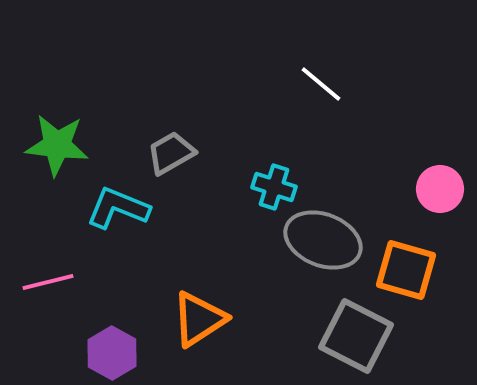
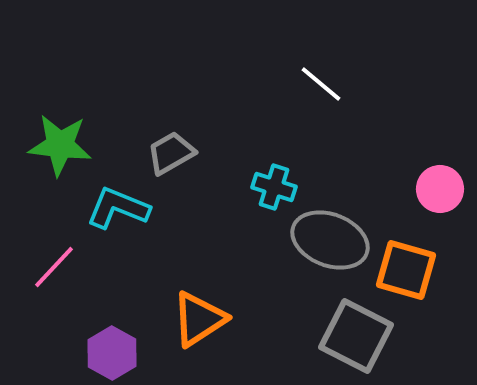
green star: moved 3 px right
gray ellipse: moved 7 px right
pink line: moved 6 px right, 15 px up; rotated 33 degrees counterclockwise
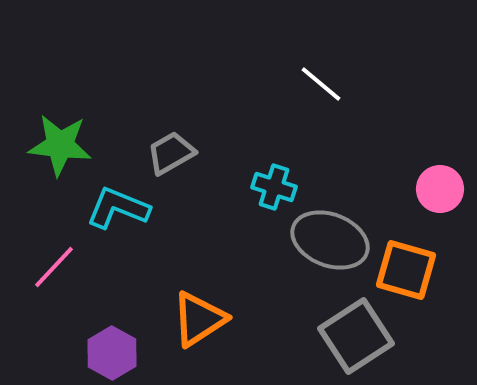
gray square: rotated 30 degrees clockwise
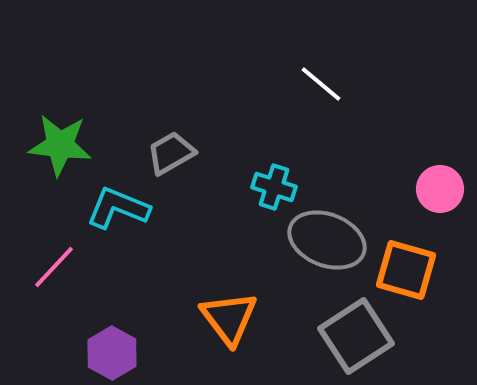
gray ellipse: moved 3 px left
orange triangle: moved 30 px right, 1 px up; rotated 34 degrees counterclockwise
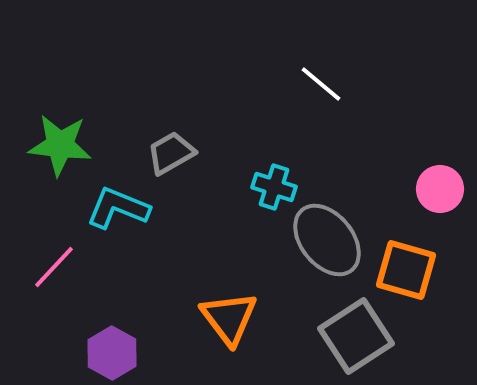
gray ellipse: rotated 30 degrees clockwise
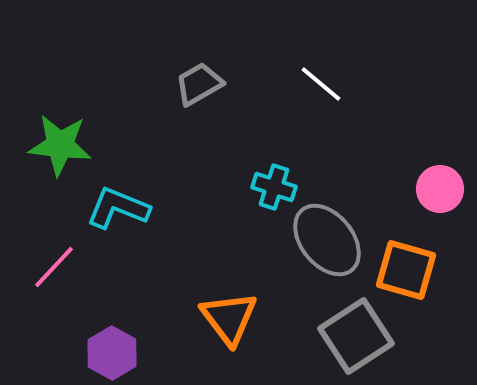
gray trapezoid: moved 28 px right, 69 px up
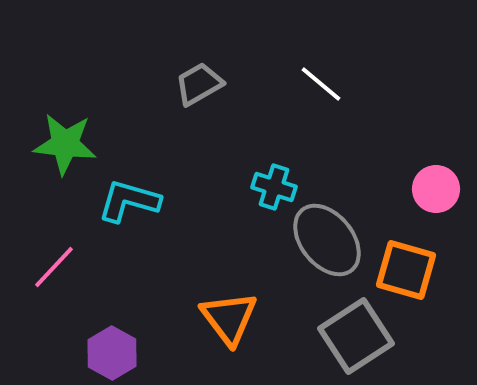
green star: moved 5 px right, 1 px up
pink circle: moved 4 px left
cyan L-shape: moved 11 px right, 7 px up; rotated 6 degrees counterclockwise
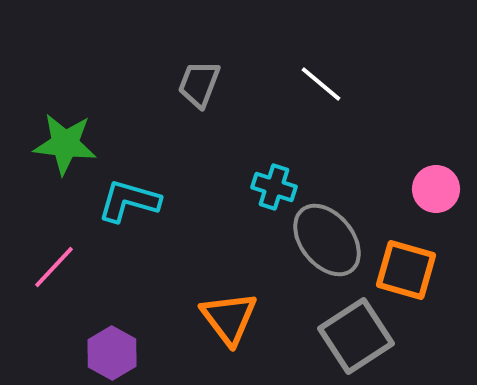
gray trapezoid: rotated 39 degrees counterclockwise
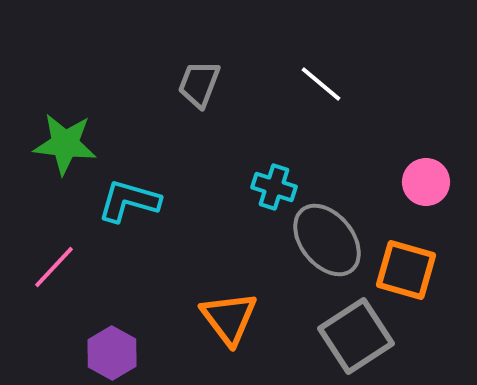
pink circle: moved 10 px left, 7 px up
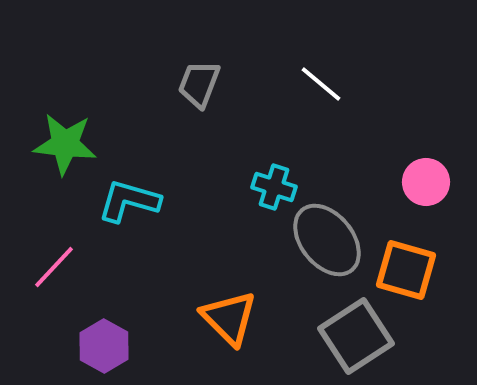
orange triangle: rotated 8 degrees counterclockwise
purple hexagon: moved 8 px left, 7 px up
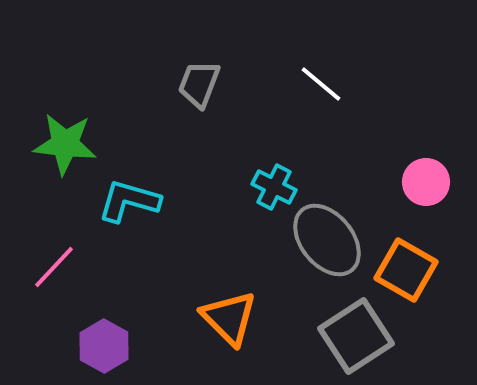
cyan cross: rotated 9 degrees clockwise
orange square: rotated 14 degrees clockwise
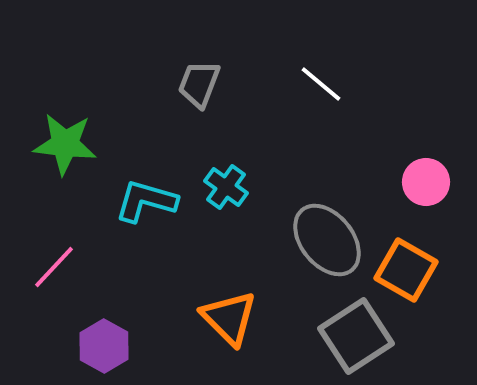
cyan cross: moved 48 px left; rotated 9 degrees clockwise
cyan L-shape: moved 17 px right
